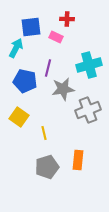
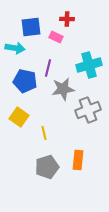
cyan arrow: moved 1 px left; rotated 72 degrees clockwise
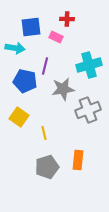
purple line: moved 3 px left, 2 px up
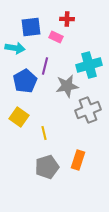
blue pentagon: rotated 30 degrees clockwise
gray star: moved 4 px right, 3 px up
orange rectangle: rotated 12 degrees clockwise
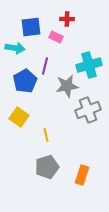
yellow line: moved 2 px right, 2 px down
orange rectangle: moved 4 px right, 15 px down
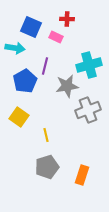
blue square: rotated 30 degrees clockwise
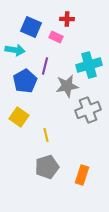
cyan arrow: moved 2 px down
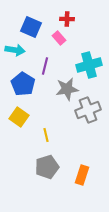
pink rectangle: moved 3 px right, 1 px down; rotated 24 degrees clockwise
blue pentagon: moved 2 px left, 3 px down; rotated 10 degrees counterclockwise
gray star: moved 3 px down
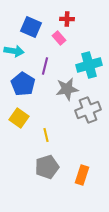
cyan arrow: moved 1 px left, 1 px down
yellow square: moved 1 px down
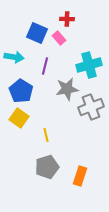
blue square: moved 6 px right, 6 px down
cyan arrow: moved 6 px down
blue pentagon: moved 2 px left, 7 px down
gray cross: moved 3 px right, 3 px up
orange rectangle: moved 2 px left, 1 px down
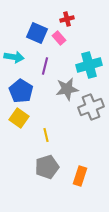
red cross: rotated 16 degrees counterclockwise
